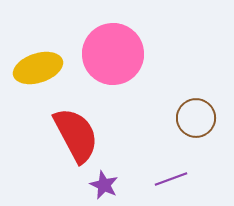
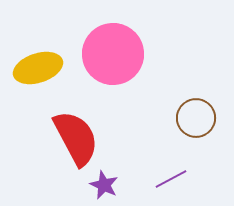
red semicircle: moved 3 px down
purple line: rotated 8 degrees counterclockwise
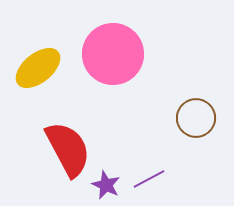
yellow ellipse: rotated 21 degrees counterclockwise
red semicircle: moved 8 px left, 11 px down
purple line: moved 22 px left
purple star: moved 2 px right
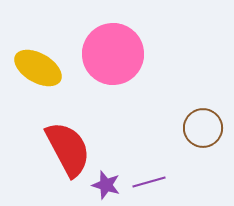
yellow ellipse: rotated 69 degrees clockwise
brown circle: moved 7 px right, 10 px down
purple line: moved 3 px down; rotated 12 degrees clockwise
purple star: rotated 8 degrees counterclockwise
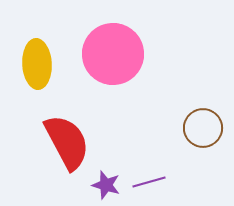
yellow ellipse: moved 1 px left, 4 px up; rotated 57 degrees clockwise
red semicircle: moved 1 px left, 7 px up
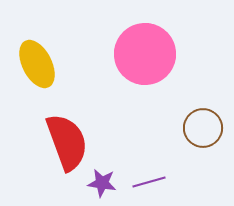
pink circle: moved 32 px right
yellow ellipse: rotated 24 degrees counterclockwise
red semicircle: rotated 8 degrees clockwise
purple star: moved 4 px left, 2 px up; rotated 8 degrees counterclockwise
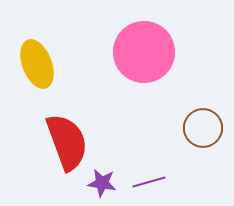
pink circle: moved 1 px left, 2 px up
yellow ellipse: rotated 6 degrees clockwise
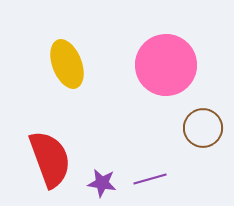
pink circle: moved 22 px right, 13 px down
yellow ellipse: moved 30 px right
red semicircle: moved 17 px left, 17 px down
purple line: moved 1 px right, 3 px up
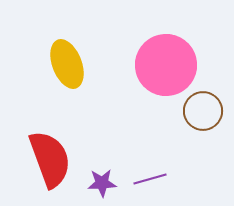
brown circle: moved 17 px up
purple star: rotated 12 degrees counterclockwise
